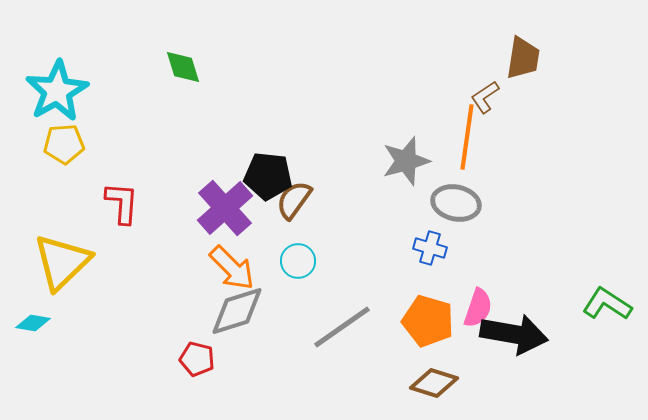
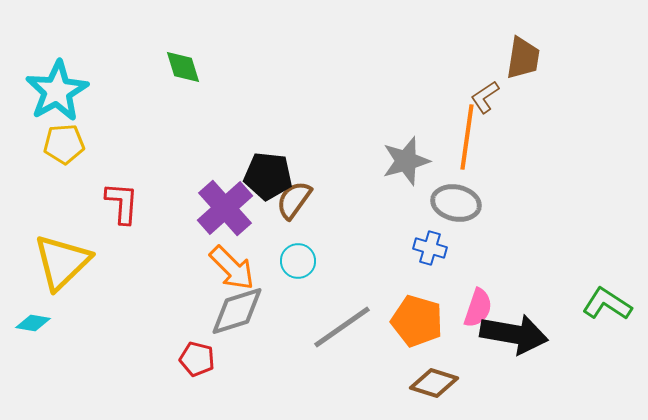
orange pentagon: moved 11 px left
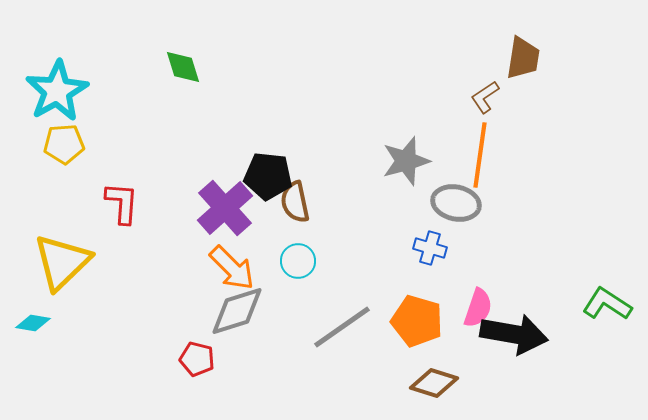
orange line: moved 13 px right, 18 px down
brown semicircle: moved 1 px right, 2 px down; rotated 48 degrees counterclockwise
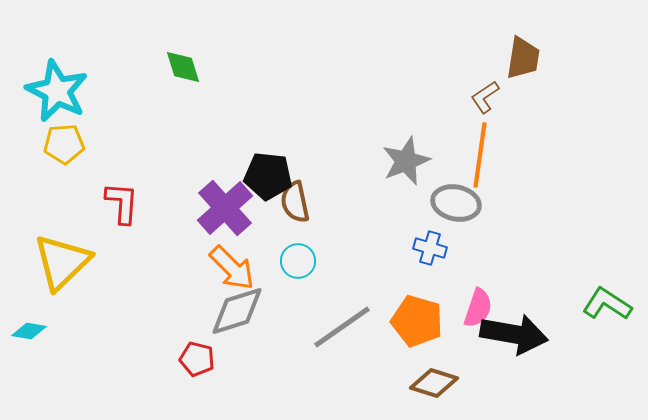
cyan star: rotated 16 degrees counterclockwise
gray star: rotated 6 degrees counterclockwise
cyan diamond: moved 4 px left, 8 px down
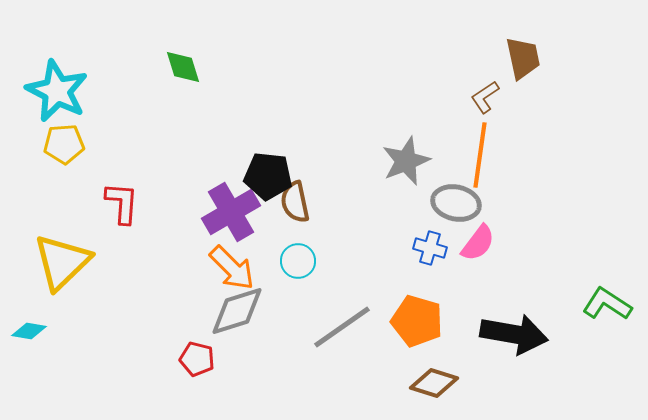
brown trapezoid: rotated 21 degrees counterclockwise
purple cross: moved 6 px right, 4 px down; rotated 12 degrees clockwise
pink semicircle: moved 65 px up; rotated 18 degrees clockwise
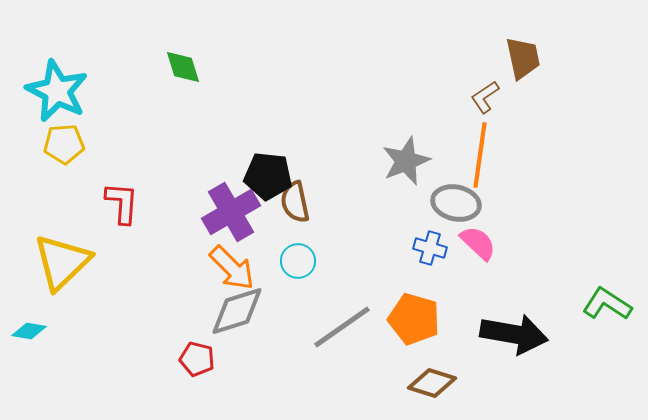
pink semicircle: rotated 84 degrees counterclockwise
orange pentagon: moved 3 px left, 2 px up
brown diamond: moved 2 px left
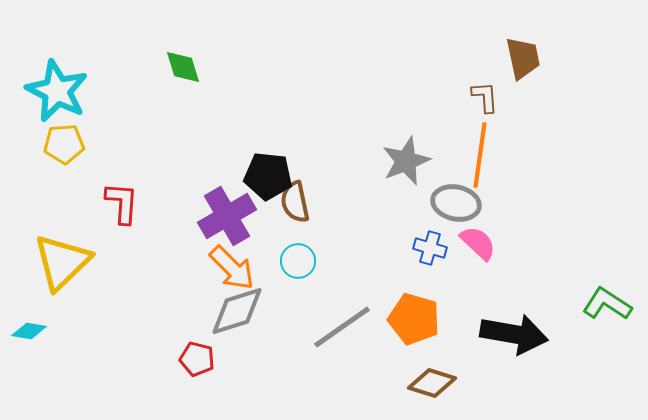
brown L-shape: rotated 120 degrees clockwise
purple cross: moved 4 px left, 4 px down
